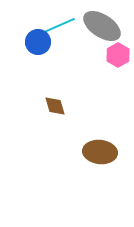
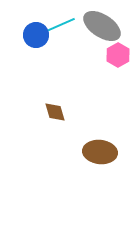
blue circle: moved 2 px left, 7 px up
brown diamond: moved 6 px down
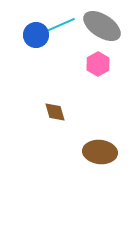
pink hexagon: moved 20 px left, 9 px down
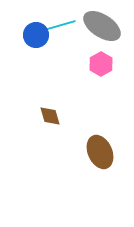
cyan line: rotated 8 degrees clockwise
pink hexagon: moved 3 px right
brown diamond: moved 5 px left, 4 px down
brown ellipse: rotated 60 degrees clockwise
